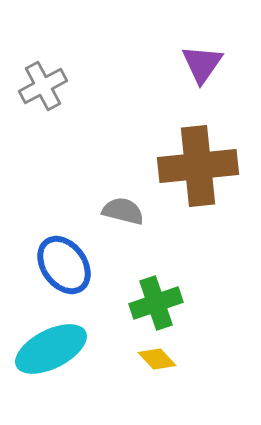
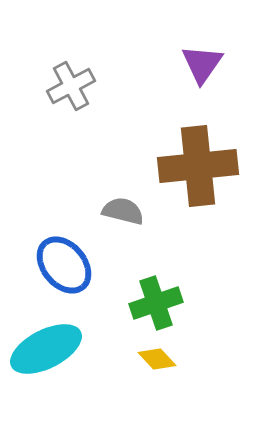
gray cross: moved 28 px right
blue ellipse: rotated 4 degrees counterclockwise
cyan ellipse: moved 5 px left
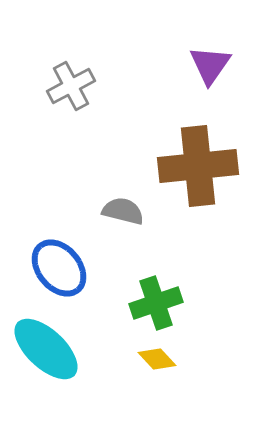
purple triangle: moved 8 px right, 1 px down
blue ellipse: moved 5 px left, 3 px down
cyan ellipse: rotated 70 degrees clockwise
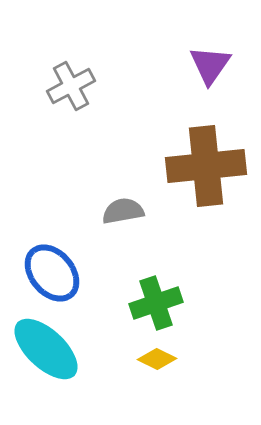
brown cross: moved 8 px right
gray semicircle: rotated 24 degrees counterclockwise
blue ellipse: moved 7 px left, 5 px down
yellow diamond: rotated 21 degrees counterclockwise
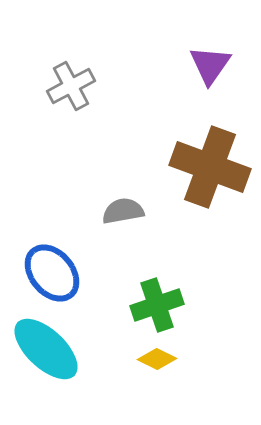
brown cross: moved 4 px right, 1 px down; rotated 26 degrees clockwise
green cross: moved 1 px right, 2 px down
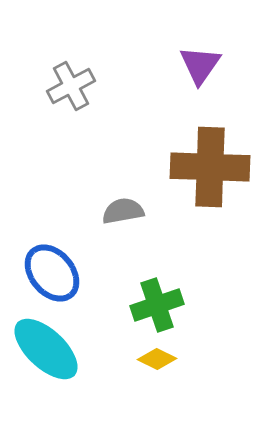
purple triangle: moved 10 px left
brown cross: rotated 18 degrees counterclockwise
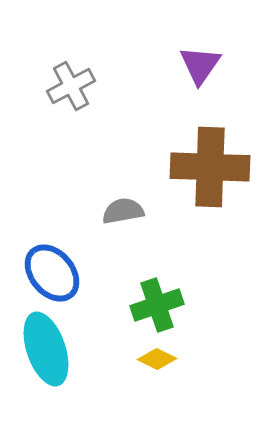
cyan ellipse: rotated 28 degrees clockwise
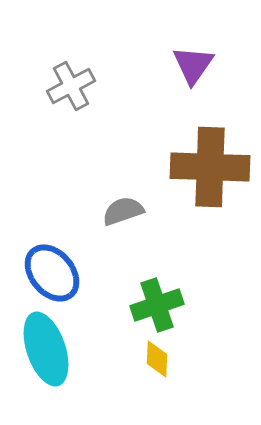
purple triangle: moved 7 px left
gray semicircle: rotated 9 degrees counterclockwise
yellow diamond: rotated 66 degrees clockwise
